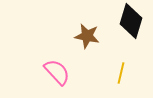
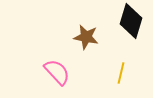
brown star: moved 1 px left, 1 px down
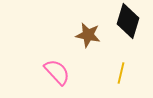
black diamond: moved 3 px left
brown star: moved 2 px right, 2 px up
